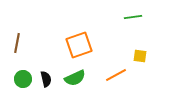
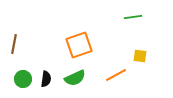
brown line: moved 3 px left, 1 px down
black semicircle: rotated 21 degrees clockwise
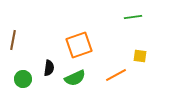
brown line: moved 1 px left, 4 px up
black semicircle: moved 3 px right, 11 px up
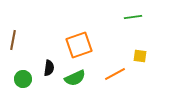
orange line: moved 1 px left, 1 px up
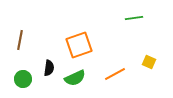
green line: moved 1 px right, 1 px down
brown line: moved 7 px right
yellow square: moved 9 px right, 6 px down; rotated 16 degrees clockwise
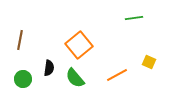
orange square: rotated 20 degrees counterclockwise
orange line: moved 2 px right, 1 px down
green semicircle: rotated 75 degrees clockwise
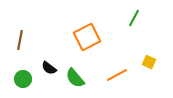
green line: rotated 54 degrees counterclockwise
orange square: moved 8 px right, 8 px up; rotated 12 degrees clockwise
black semicircle: rotated 119 degrees clockwise
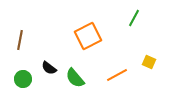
orange square: moved 1 px right, 1 px up
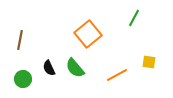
orange square: moved 2 px up; rotated 12 degrees counterclockwise
yellow square: rotated 16 degrees counterclockwise
black semicircle: rotated 28 degrees clockwise
green semicircle: moved 10 px up
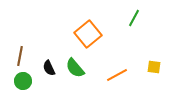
brown line: moved 16 px down
yellow square: moved 5 px right, 5 px down
green circle: moved 2 px down
